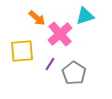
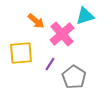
orange arrow: moved 1 px left, 3 px down
pink cross: moved 2 px right
yellow square: moved 1 px left, 2 px down
gray pentagon: moved 4 px down
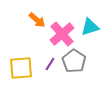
cyan triangle: moved 5 px right, 11 px down
orange arrow: moved 1 px right, 1 px up
yellow square: moved 15 px down
gray pentagon: moved 16 px up
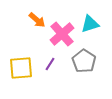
cyan triangle: moved 3 px up
gray pentagon: moved 10 px right
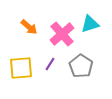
orange arrow: moved 8 px left, 7 px down
gray pentagon: moved 3 px left, 5 px down
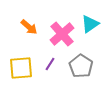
cyan triangle: rotated 18 degrees counterclockwise
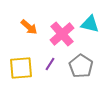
cyan triangle: rotated 48 degrees clockwise
